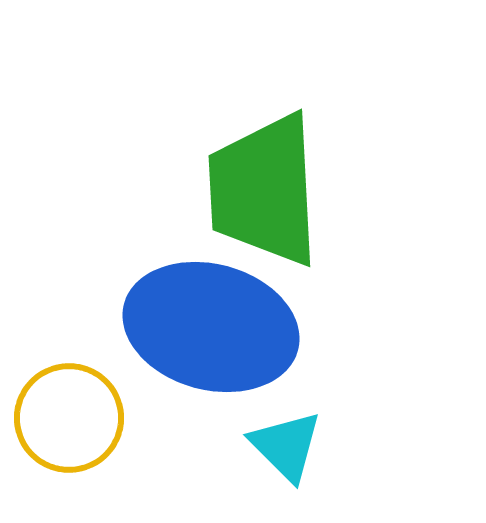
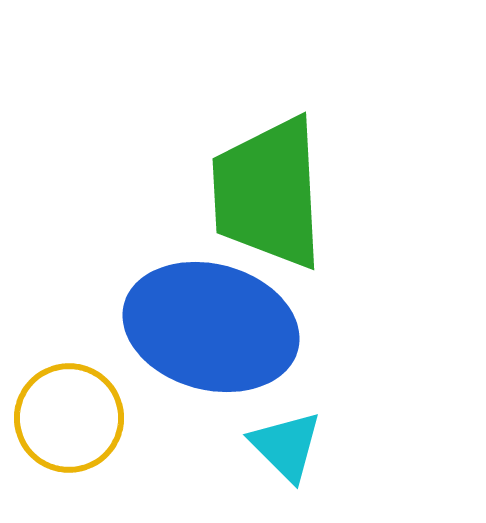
green trapezoid: moved 4 px right, 3 px down
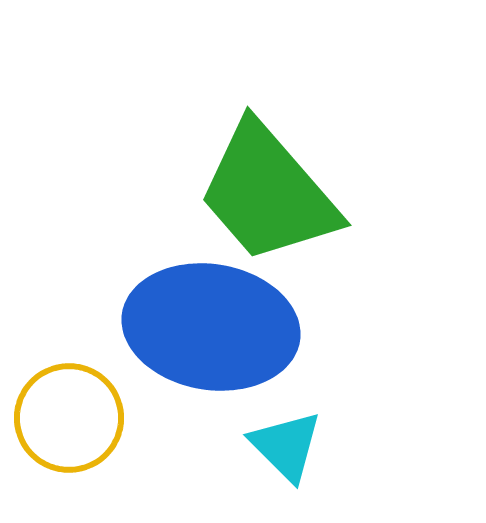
green trapezoid: rotated 38 degrees counterclockwise
blue ellipse: rotated 6 degrees counterclockwise
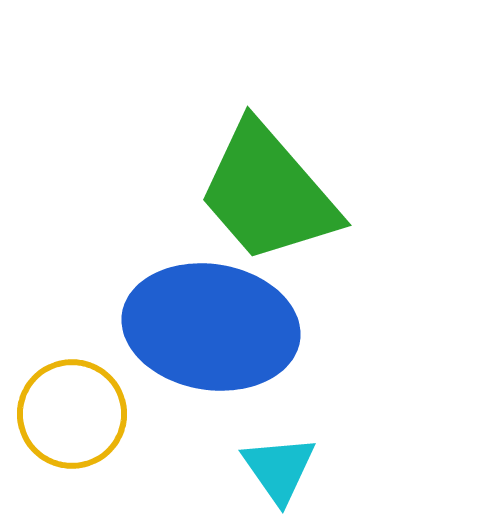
yellow circle: moved 3 px right, 4 px up
cyan triangle: moved 7 px left, 23 px down; rotated 10 degrees clockwise
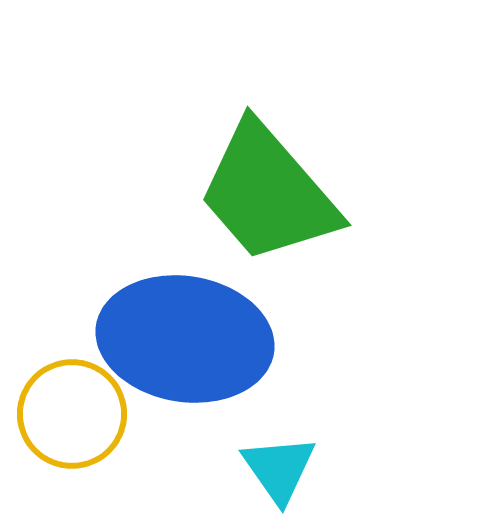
blue ellipse: moved 26 px left, 12 px down
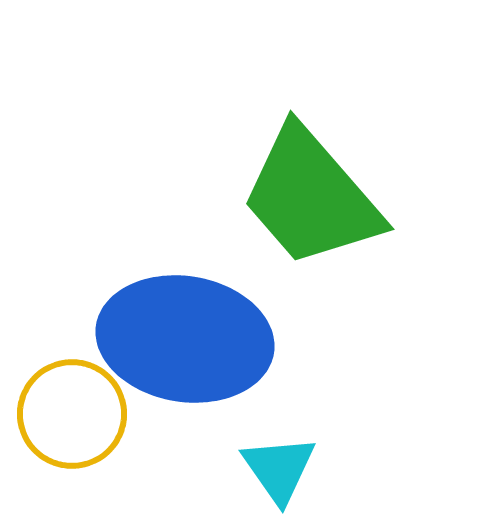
green trapezoid: moved 43 px right, 4 px down
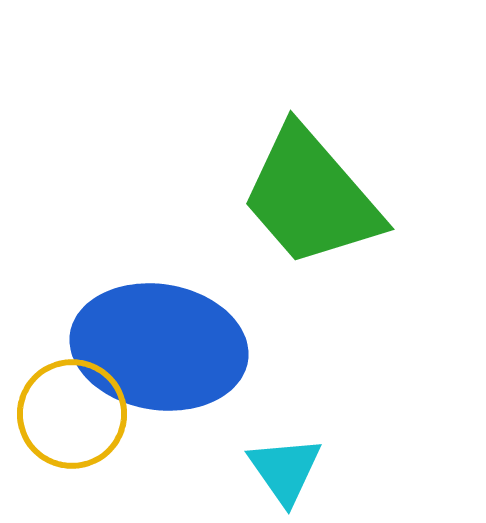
blue ellipse: moved 26 px left, 8 px down
cyan triangle: moved 6 px right, 1 px down
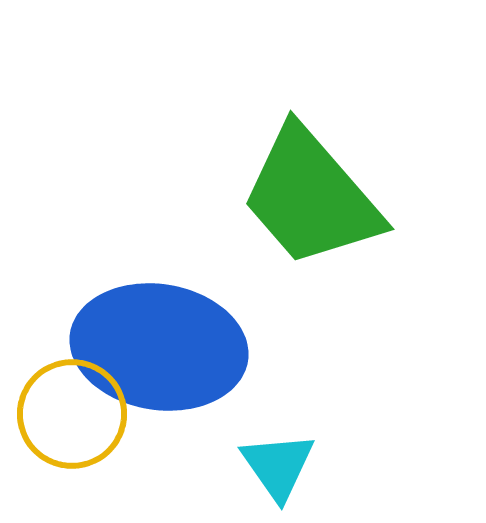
cyan triangle: moved 7 px left, 4 px up
